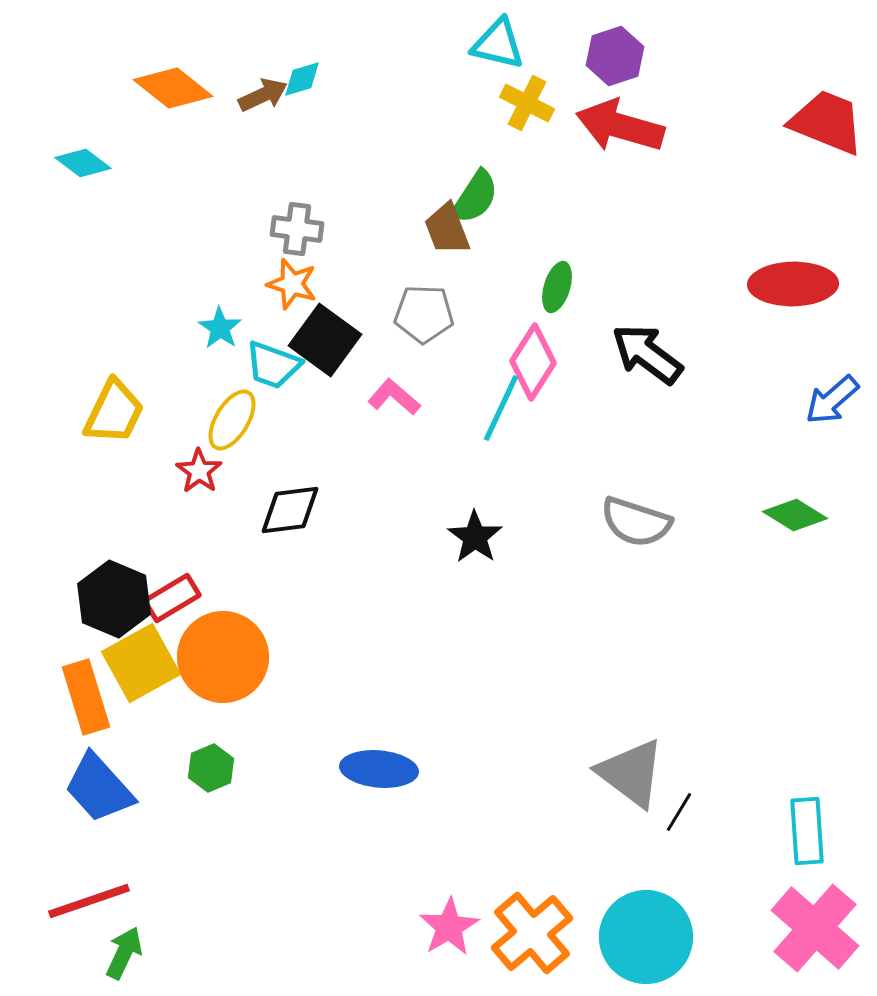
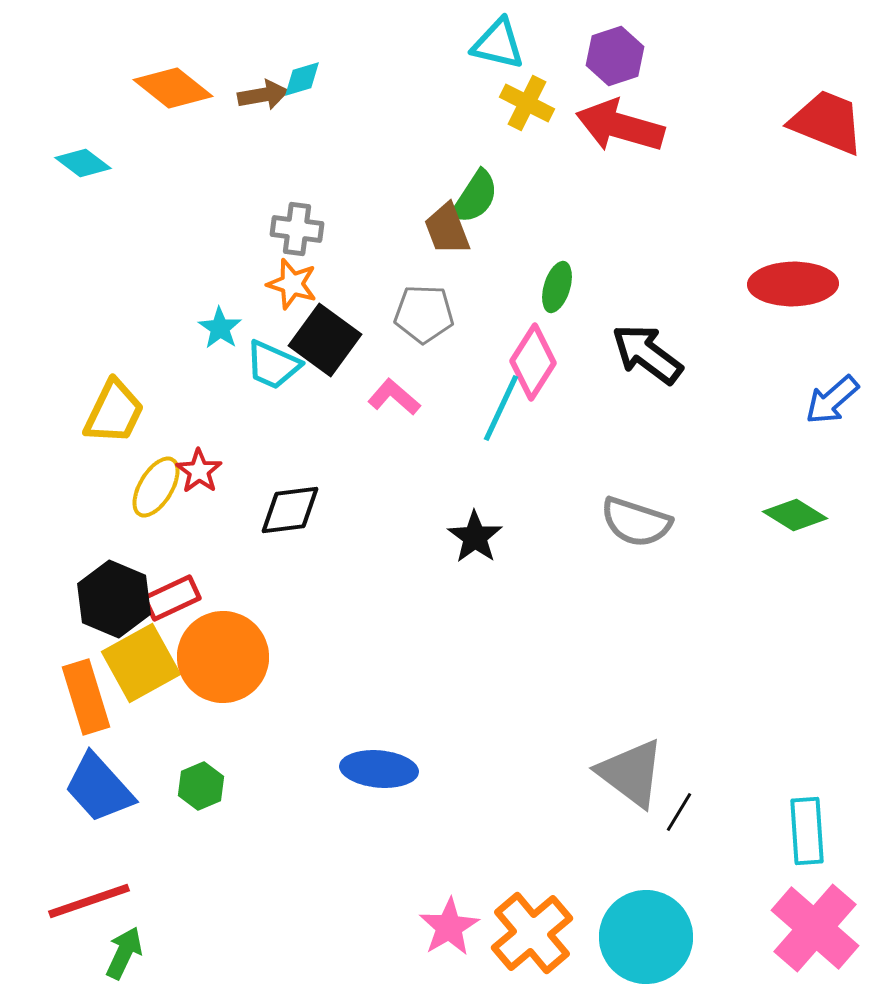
brown arrow at (263, 95): rotated 15 degrees clockwise
cyan trapezoid at (273, 365): rotated 4 degrees clockwise
yellow ellipse at (232, 420): moved 76 px left, 67 px down
red rectangle at (172, 598): rotated 6 degrees clockwise
green hexagon at (211, 768): moved 10 px left, 18 px down
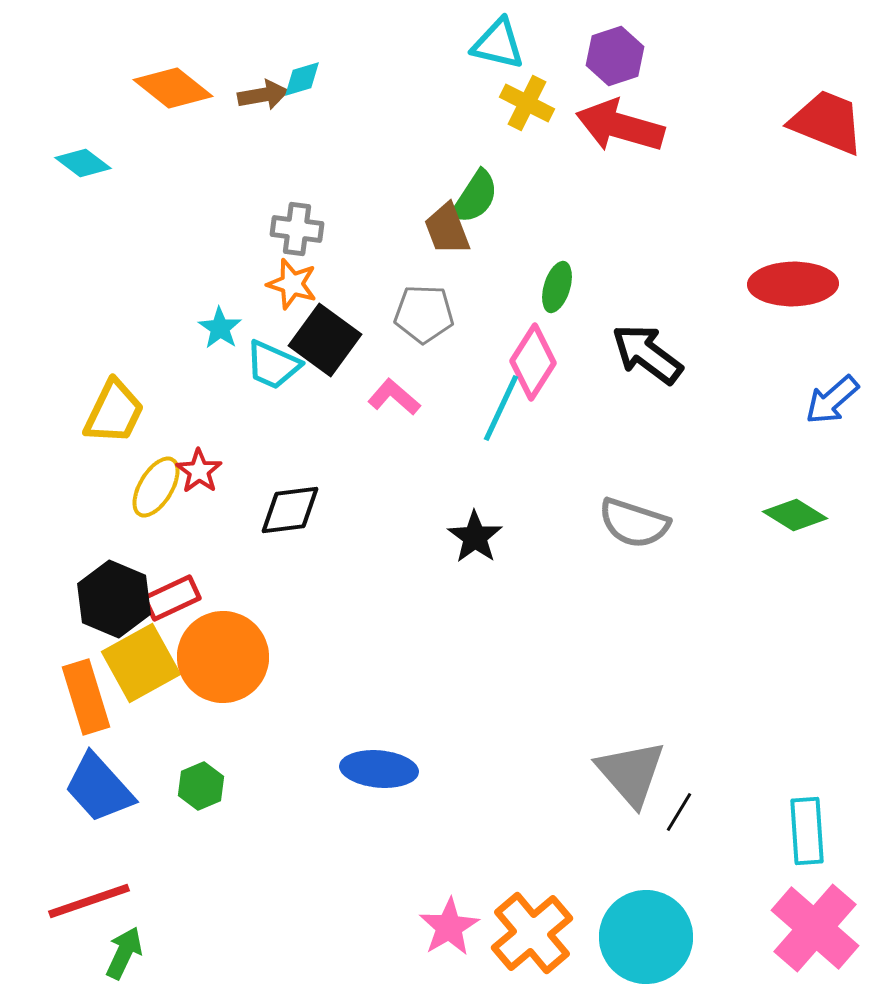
gray semicircle at (636, 522): moved 2 px left, 1 px down
gray triangle at (631, 773): rotated 12 degrees clockwise
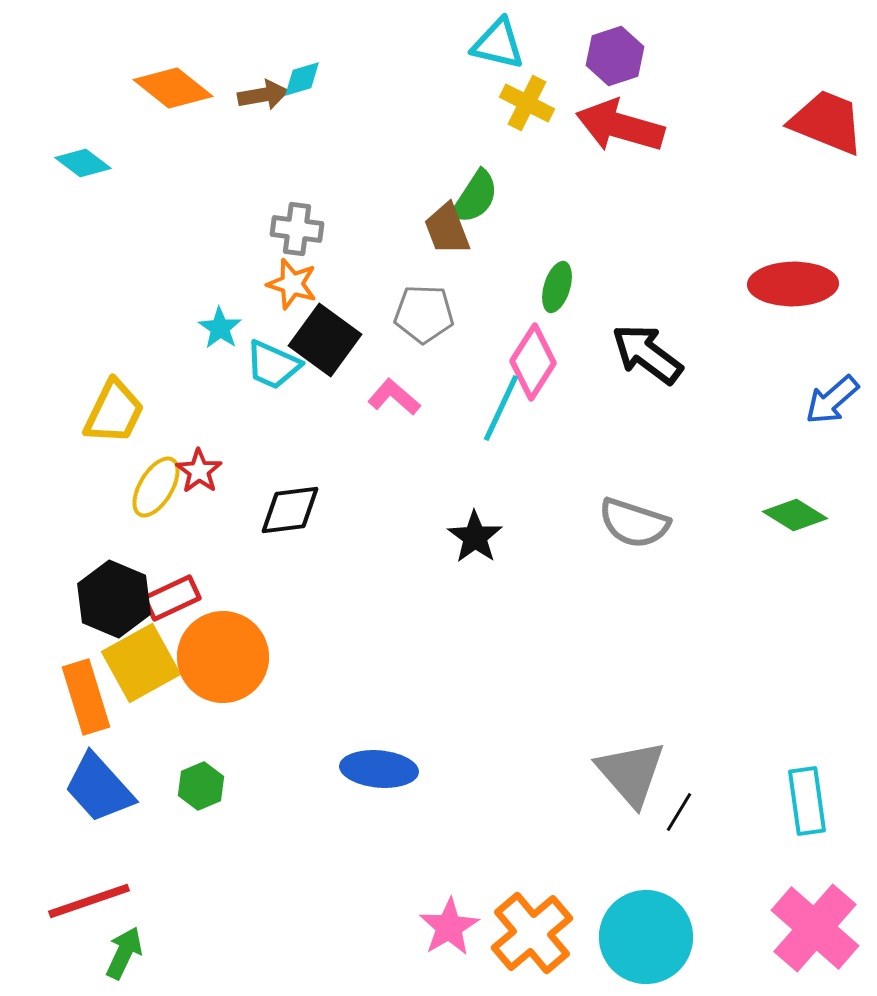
cyan rectangle at (807, 831): moved 30 px up; rotated 4 degrees counterclockwise
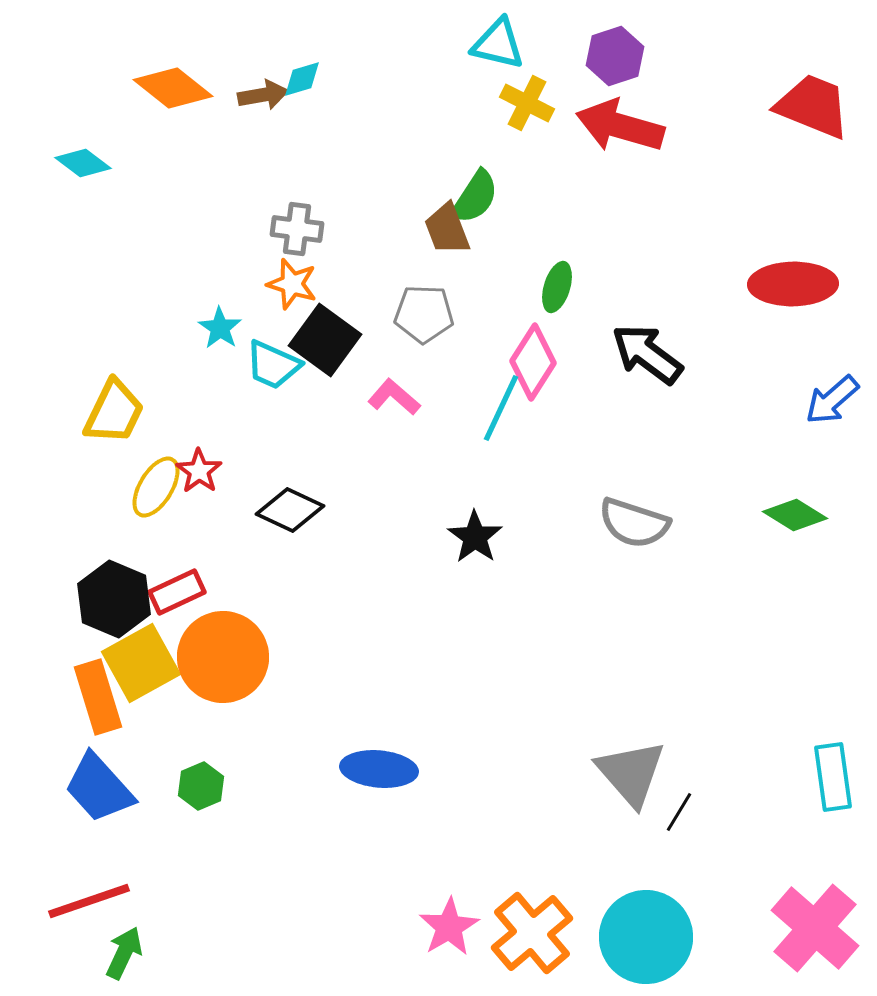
red trapezoid at (827, 122): moved 14 px left, 16 px up
black diamond at (290, 510): rotated 32 degrees clockwise
red rectangle at (172, 598): moved 5 px right, 6 px up
orange rectangle at (86, 697): moved 12 px right
cyan rectangle at (807, 801): moved 26 px right, 24 px up
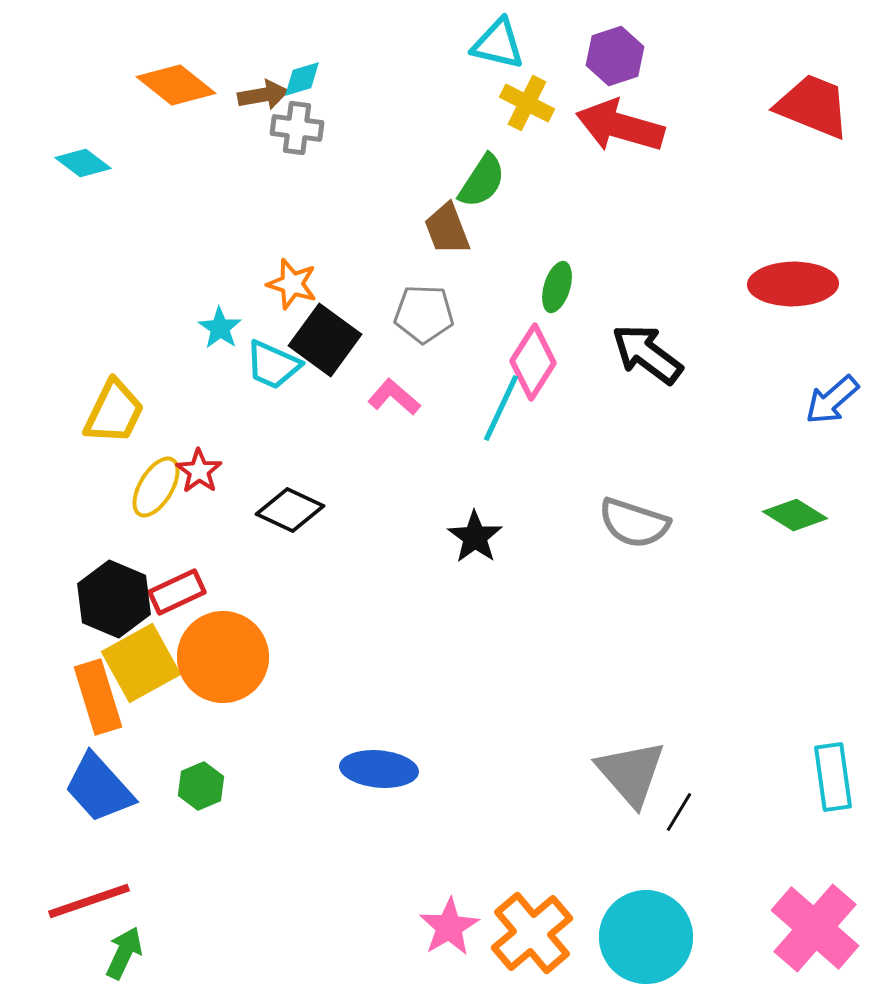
orange diamond at (173, 88): moved 3 px right, 3 px up
green semicircle at (475, 197): moved 7 px right, 16 px up
gray cross at (297, 229): moved 101 px up
